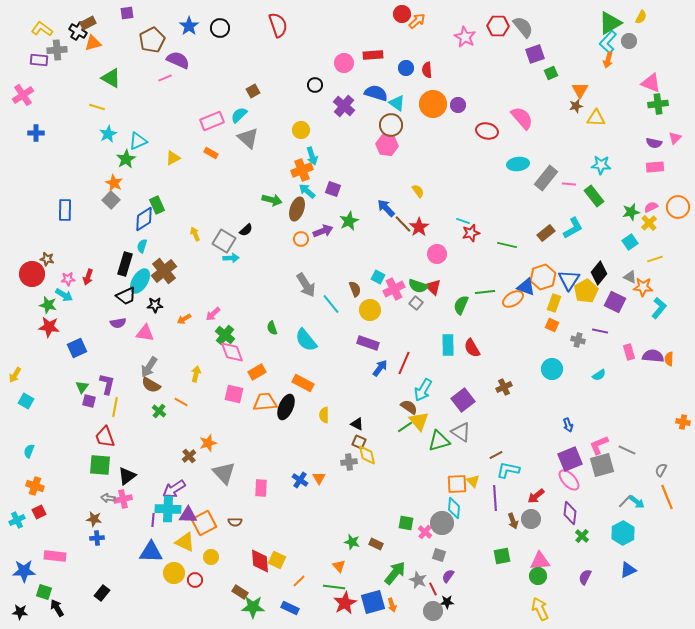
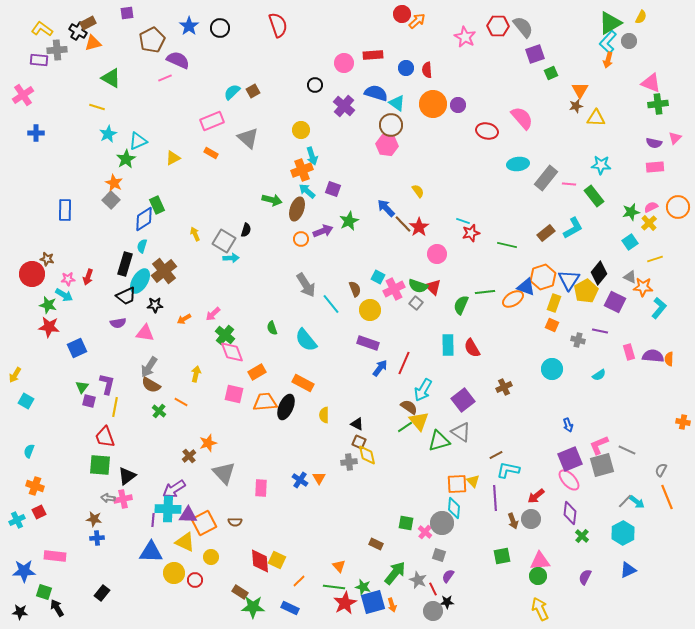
cyan semicircle at (239, 115): moved 7 px left, 23 px up
black semicircle at (246, 230): rotated 32 degrees counterclockwise
green star at (352, 542): moved 11 px right, 45 px down
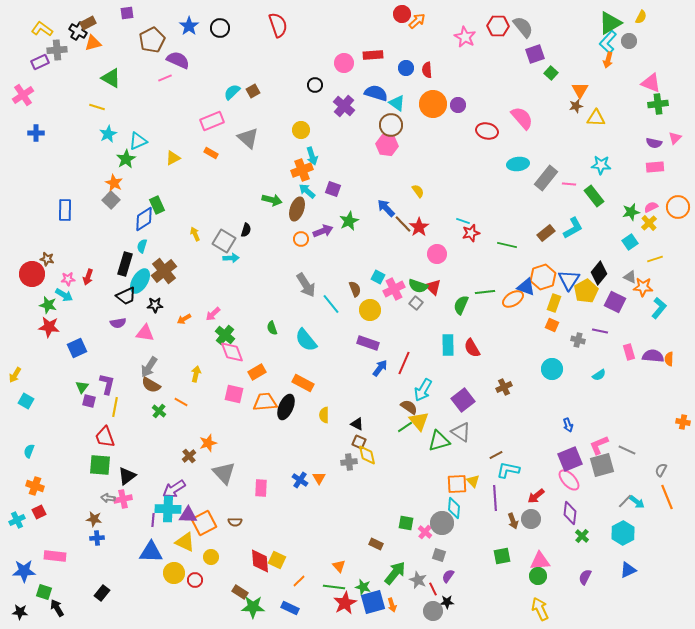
purple rectangle at (39, 60): moved 1 px right, 2 px down; rotated 30 degrees counterclockwise
green square at (551, 73): rotated 24 degrees counterclockwise
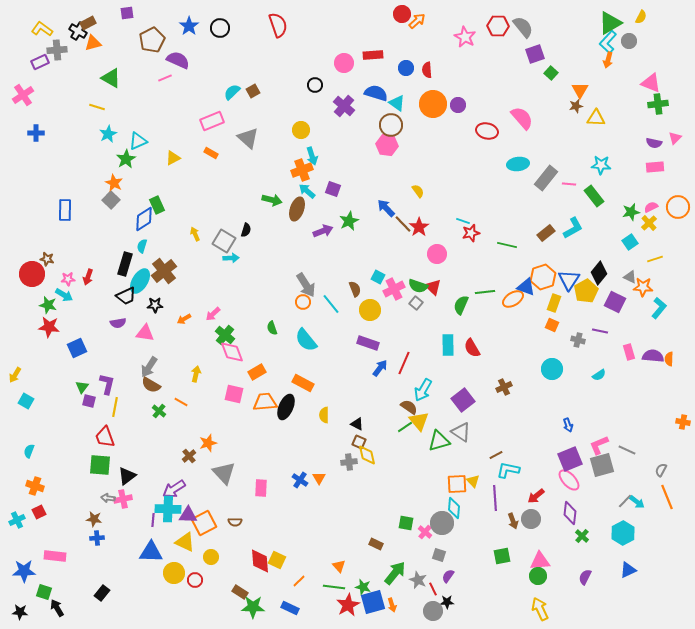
orange circle at (301, 239): moved 2 px right, 63 px down
red star at (345, 603): moved 3 px right, 2 px down
